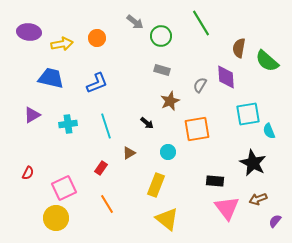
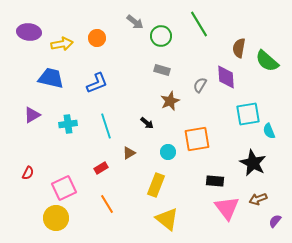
green line: moved 2 px left, 1 px down
orange square: moved 10 px down
red rectangle: rotated 24 degrees clockwise
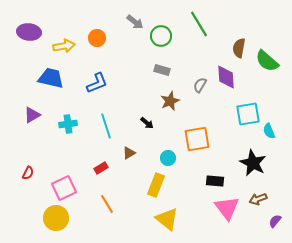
yellow arrow: moved 2 px right, 2 px down
cyan circle: moved 6 px down
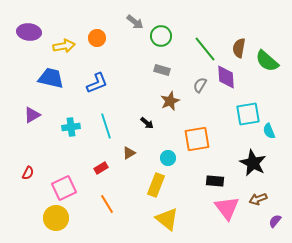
green line: moved 6 px right, 25 px down; rotated 8 degrees counterclockwise
cyan cross: moved 3 px right, 3 px down
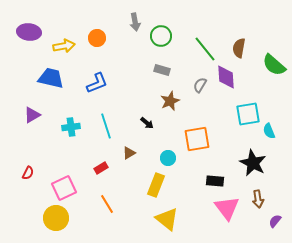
gray arrow: rotated 42 degrees clockwise
green semicircle: moved 7 px right, 4 px down
brown arrow: rotated 78 degrees counterclockwise
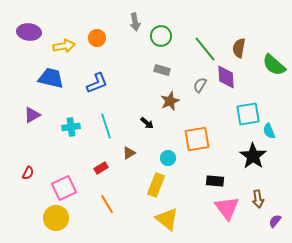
black star: moved 7 px up; rotated 8 degrees clockwise
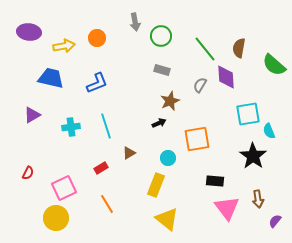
black arrow: moved 12 px right; rotated 64 degrees counterclockwise
